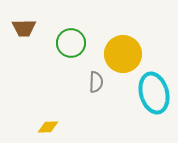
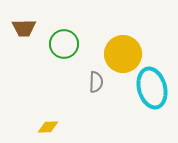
green circle: moved 7 px left, 1 px down
cyan ellipse: moved 2 px left, 5 px up
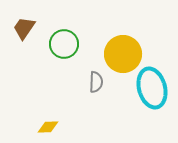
brown trapezoid: rotated 125 degrees clockwise
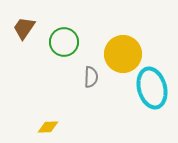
green circle: moved 2 px up
gray semicircle: moved 5 px left, 5 px up
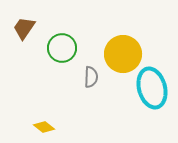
green circle: moved 2 px left, 6 px down
yellow diamond: moved 4 px left; rotated 40 degrees clockwise
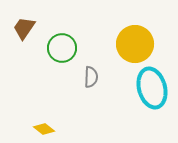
yellow circle: moved 12 px right, 10 px up
yellow diamond: moved 2 px down
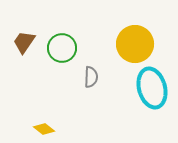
brown trapezoid: moved 14 px down
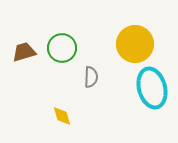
brown trapezoid: moved 10 px down; rotated 40 degrees clockwise
yellow diamond: moved 18 px right, 13 px up; rotated 35 degrees clockwise
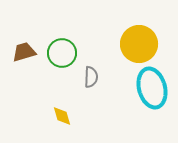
yellow circle: moved 4 px right
green circle: moved 5 px down
